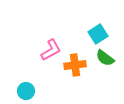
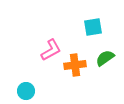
cyan square: moved 5 px left, 7 px up; rotated 24 degrees clockwise
green semicircle: rotated 108 degrees clockwise
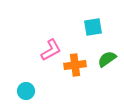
green semicircle: moved 2 px right, 1 px down
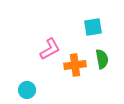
pink L-shape: moved 1 px left, 1 px up
green semicircle: moved 5 px left; rotated 114 degrees clockwise
cyan circle: moved 1 px right, 1 px up
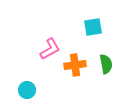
green semicircle: moved 4 px right, 5 px down
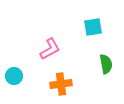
orange cross: moved 14 px left, 19 px down
cyan circle: moved 13 px left, 14 px up
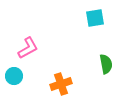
cyan square: moved 2 px right, 9 px up
pink L-shape: moved 22 px left, 1 px up
orange cross: rotated 10 degrees counterclockwise
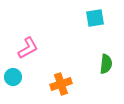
green semicircle: rotated 18 degrees clockwise
cyan circle: moved 1 px left, 1 px down
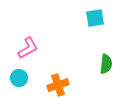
cyan circle: moved 6 px right, 1 px down
orange cross: moved 3 px left, 1 px down
